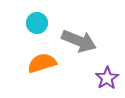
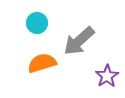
gray arrow: rotated 116 degrees clockwise
purple star: moved 2 px up
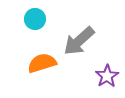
cyan circle: moved 2 px left, 4 px up
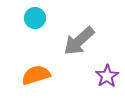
cyan circle: moved 1 px up
orange semicircle: moved 6 px left, 12 px down
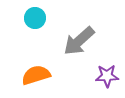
purple star: rotated 30 degrees clockwise
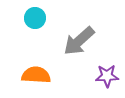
orange semicircle: rotated 20 degrees clockwise
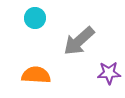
purple star: moved 2 px right, 3 px up
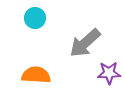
gray arrow: moved 6 px right, 2 px down
